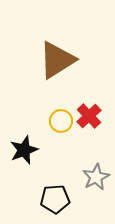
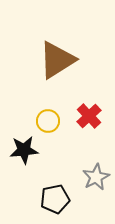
yellow circle: moved 13 px left
black star: rotated 16 degrees clockwise
black pentagon: rotated 8 degrees counterclockwise
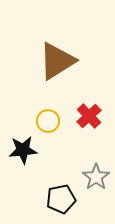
brown triangle: moved 1 px down
black star: moved 1 px left
gray star: rotated 8 degrees counterclockwise
black pentagon: moved 6 px right
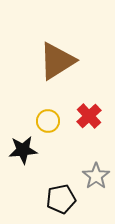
gray star: moved 1 px up
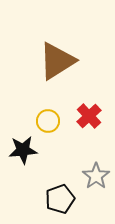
black pentagon: moved 1 px left; rotated 8 degrees counterclockwise
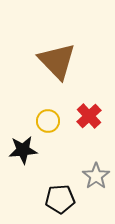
brown triangle: rotated 42 degrees counterclockwise
black pentagon: rotated 16 degrees clockwise
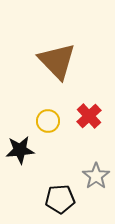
black star: moved 3 px left
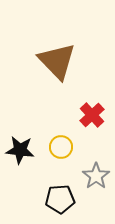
red cross: moved 3 px right, 1 px up
yellow circle: moved 13 px right, 26 px down
black star: rotated 12 degrees clockwise
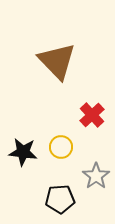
black star: moved 3 px right, 2 px down
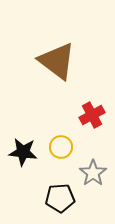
brown triangle: rotated 9 degrees counterclockwise
red cross: rotated 15 degrees clockwise
gray star: moved 3 px left, 3 px up
black pentagon: moved 1 px up
